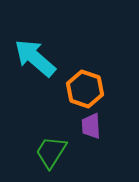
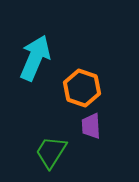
cyan arrow: rotated 72 degrees clockwise
orange hexagon: moved 3 px left, 1 px up
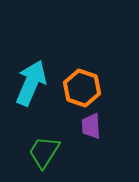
cyan arrow: moved 4 px left, 25 px down
green trapezoid: moved 7 px left
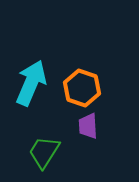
purple trapezoid: moved 3 px left
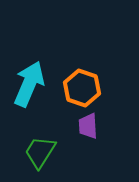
cyan arrow: moved 2 px left, 1 px down
green trapezoid: moved 4 px left
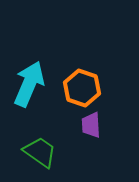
purple trapezoid: moved 3 px right, 1 px up
green trapezoid: rotated 93 degrees clockwise
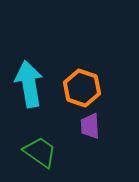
cyan arrow: rotated 33 degrees counterclockwise
purple trapezoid: moved 1 px left, 1 px down
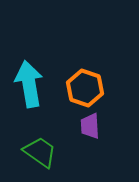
orange hexagon: moved 3 px right
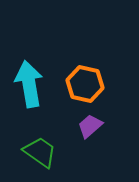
orange hexagon: moved 4 px up; rotated 6 degrees counterclockwise
purple trapezoid: rotated 52 degrees clockwise
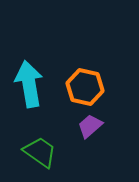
orange hexagon: moved 3 px down
